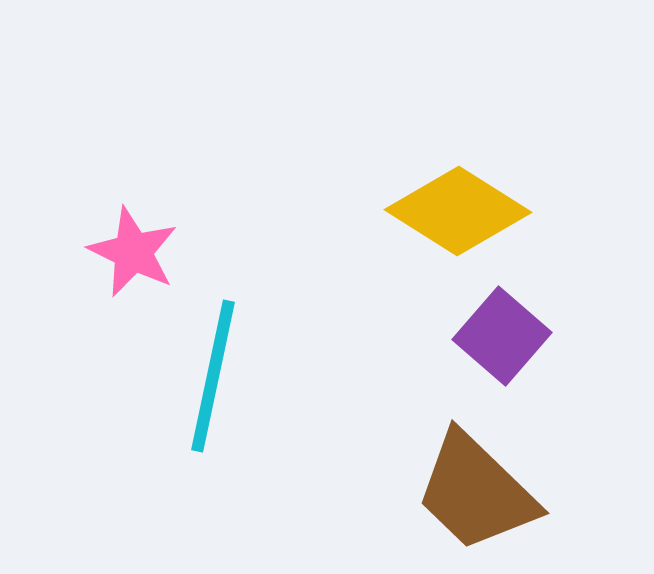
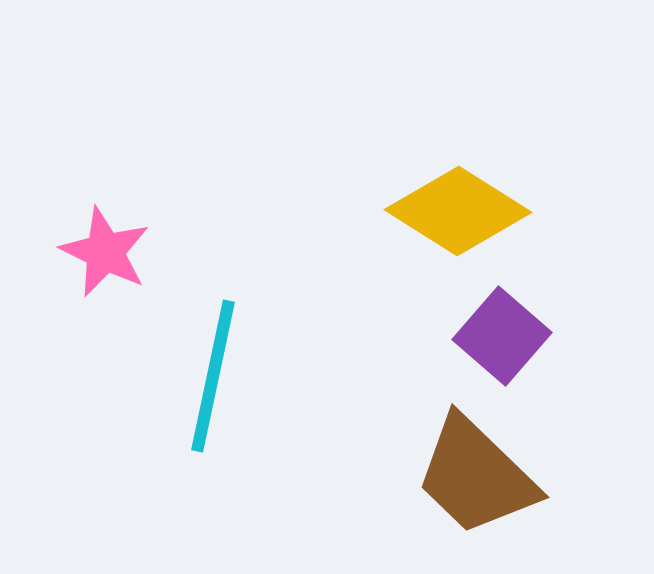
pink star: moved 28 px left
brown trapezoid: moved 16 px up
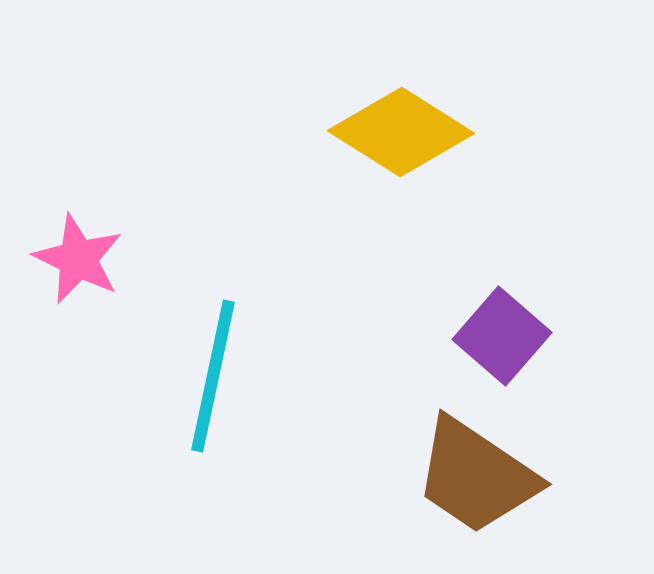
yellow diamond: moved 57 px left, 79 px up
pink star: moved 27 px left, 7 px down
brown trapezoid: rotated 10 degrees counterclockwise
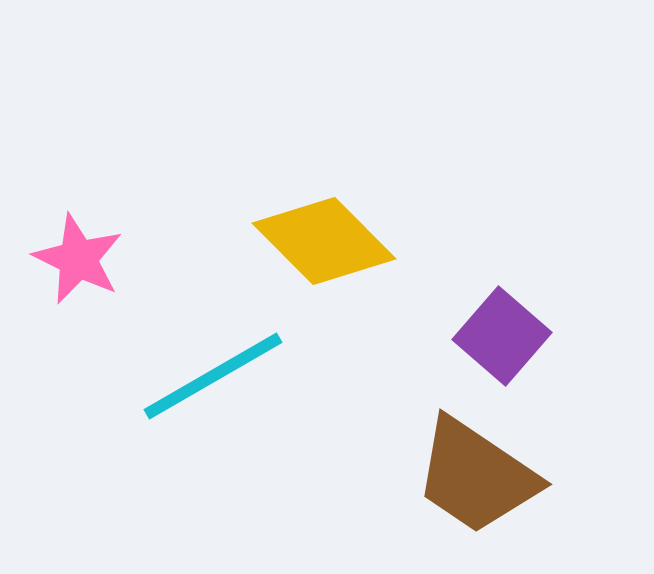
yellow diamond: moved 77 px left, 109 px down; rotated 13 degrees clockwise
cyan line: rotated 48 degrees clockwise
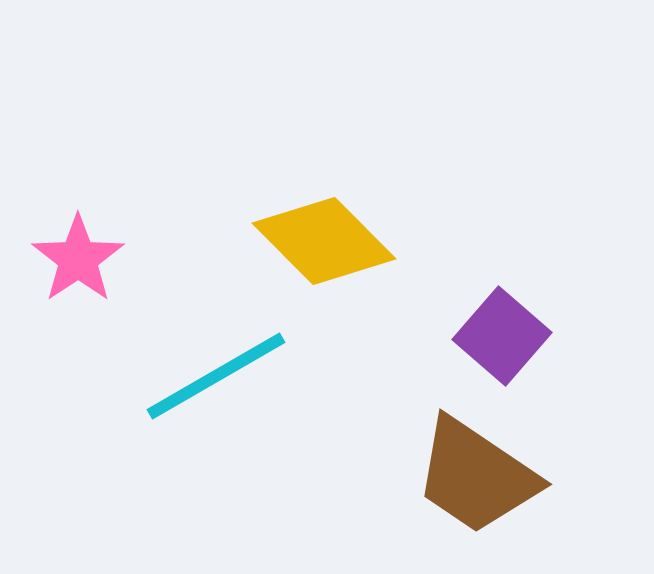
pink star: rotated 12 degrees clockwise
cyan line: moved 3 px right
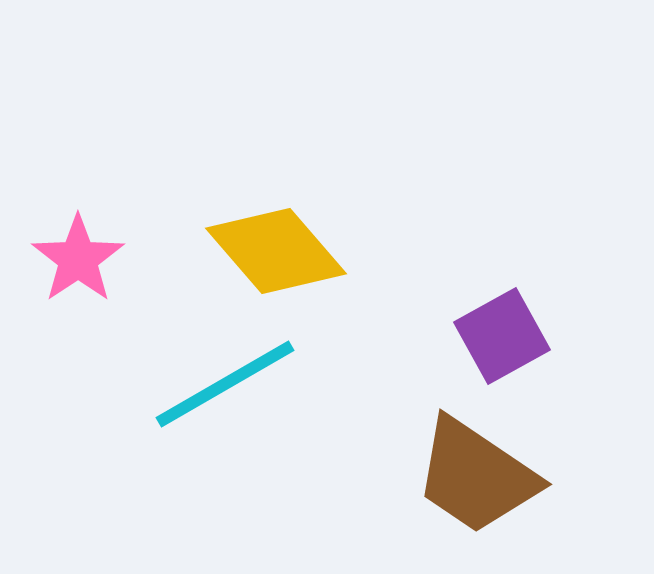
yellow diamond: moved 48 px left, 10 px down; rotated 4 degrees clockwise
purple square: rotated 20 degrees clockwise
cyan line: moved 9 px right, 8 px down
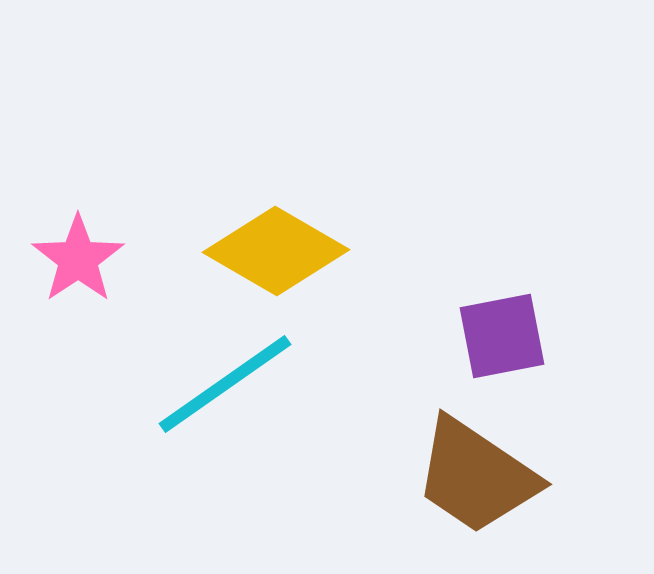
yellow diamond: rotated 19 degrees counterclockwise
purple square: rotated 18 degrees clockwise
cyan line: rotated 5 degrees counterclockwise
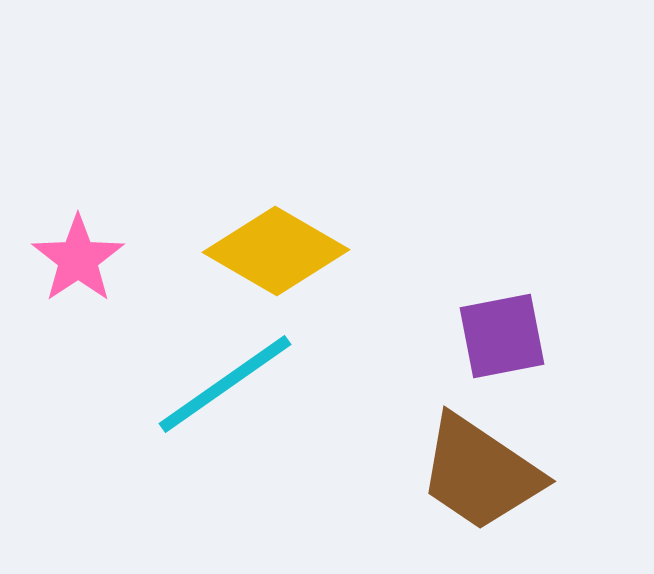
brown trapezoid: moved 4 px right, 3 px up
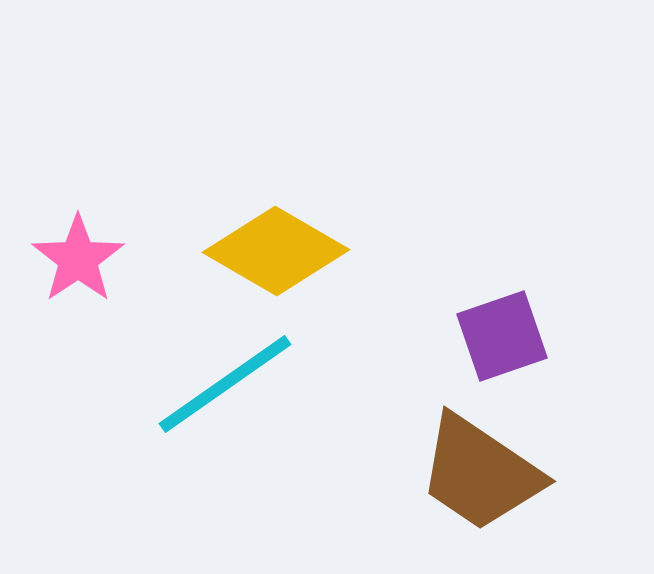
purple square: rotated 8 degrees counterclockwise
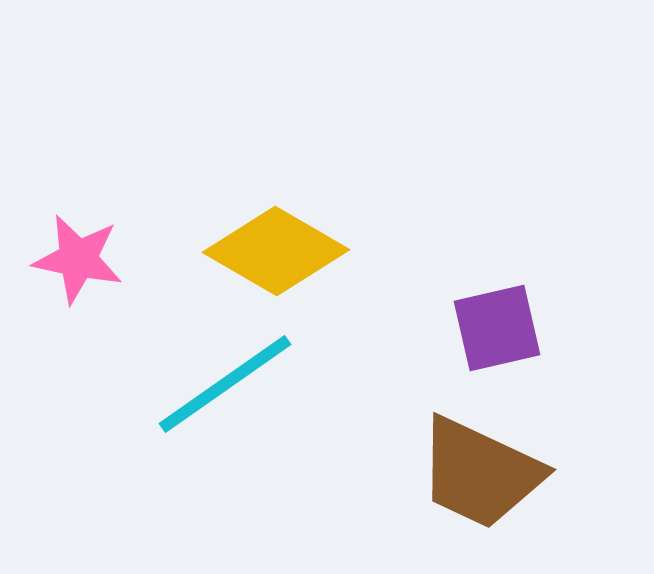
pink star: rotated 26 degrees counterclockwise
purple square: moved 5 px left, 8 px up; rotated 6 degrees clockwise
brown trapezoid: rotated 9 degrees counterclockwise
